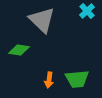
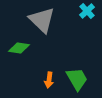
green diamond: moved 2 px up
green trapezoid: rotated 115 degrees counterclockwise
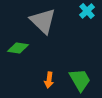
gray triangle: moved 1 px right, 1 px down
green diamond: moved 1 px left
green trapezoid: moved 3 px right, 1 px down
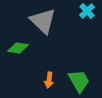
green trapezoid: moved 1 px left, 1 px down
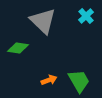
cyan cross: moved 1 px left, 5 px down
orange arrow: rotated 119 degrees counterclockwise
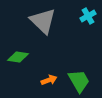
cyan cross: moved 2 px right; rotated 14 degrees clockwise
green diamond: moved 9 px down
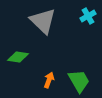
orange arrow: rotated 49 degrees counterclockwise
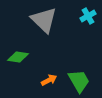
gray triangle: moved 1 px right, 1 px up
orange arrow: rotated 42 degrees clockwise
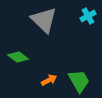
green diamond: rotated 30 degrees clockwise
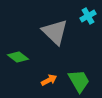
gray triangle: moved 11 px right, 12 px down
